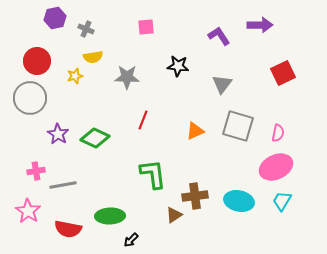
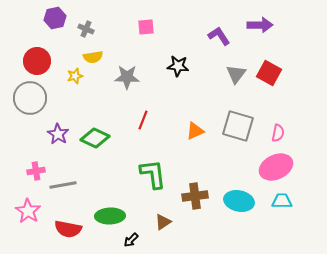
red square: moved 14 px left; rotated 35 degrees counterclockwise
gray triangle: moved 14 px right, 10 px up
cyan trapezoid: rotated 60 degrees clockwise
brown triangle: moved 11 px left, 7 px down
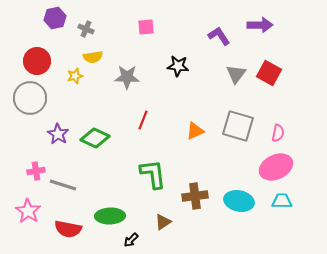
gray line: rotated 28 degrees clockwise
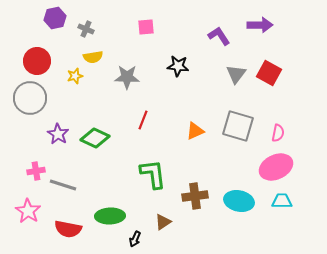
black arrow: moved 4 px right, 1 px up; rotated 21 degrees counterclockwise
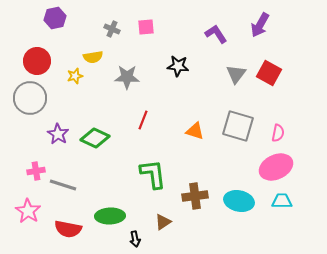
purple arrow: rotated 120 degrees clockwise
gray cross: moved 26 px right
purple L-shape: moved 3 px left, 2 px up
orange triangle: rotated 42 degrees clockwise
black arrow: rotated 35 degrees counterclockwise
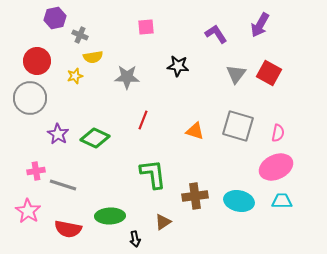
gray cross: moved 32 px left, 6 px down
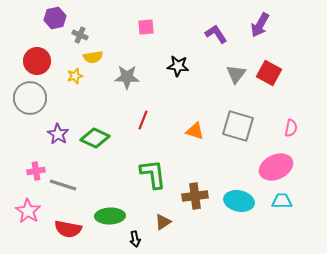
pink semicircle: moved 13 px right, 5 px up
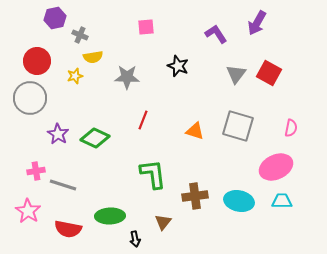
purple arrow: moved 3 px left, 2 px up
black star: rotated 15 degrees clockwise
brown triangle: rotated 18 degrees counterclockwise
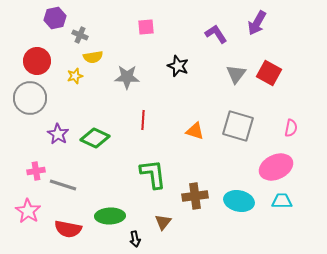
red line: rotated 18 degrees counterclockwise
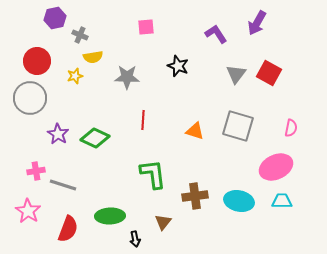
red semicircle: rotated 80 degrees counterclockwise
